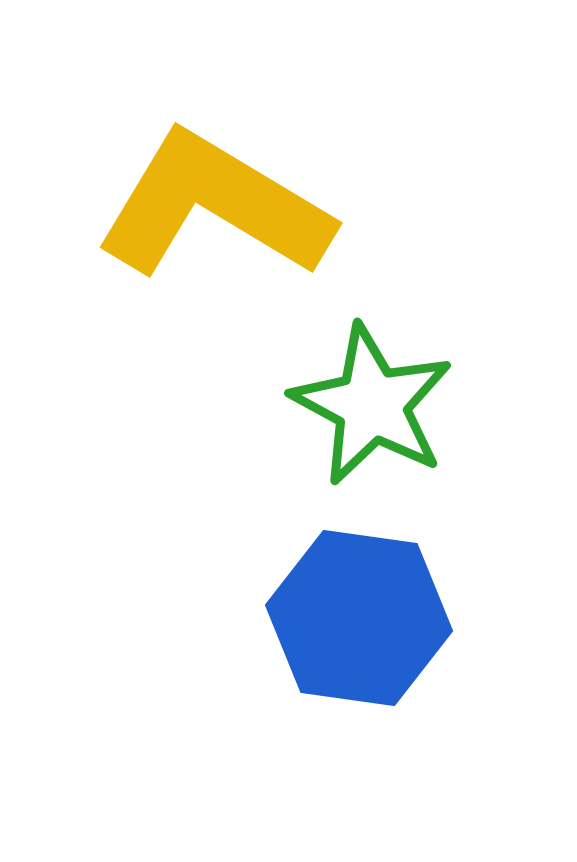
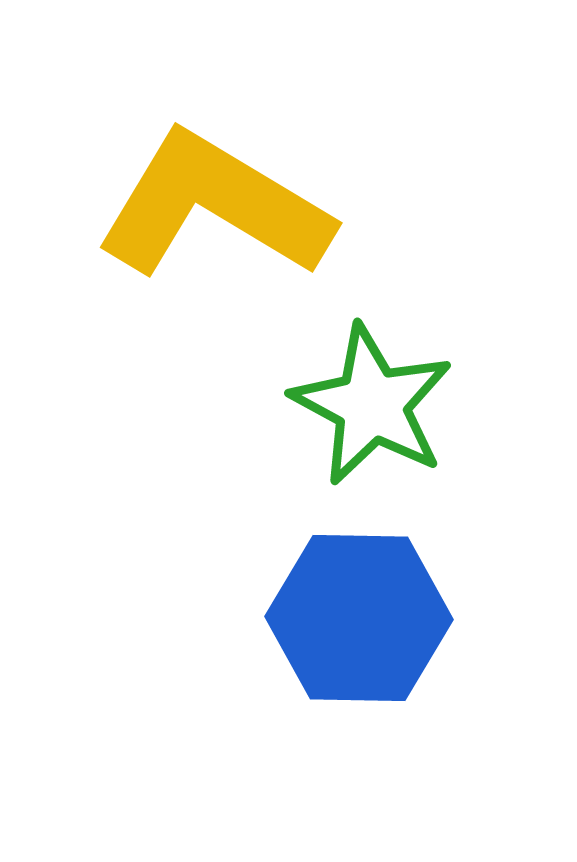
blue hexagon: rotated 7 degrees counterclockwise
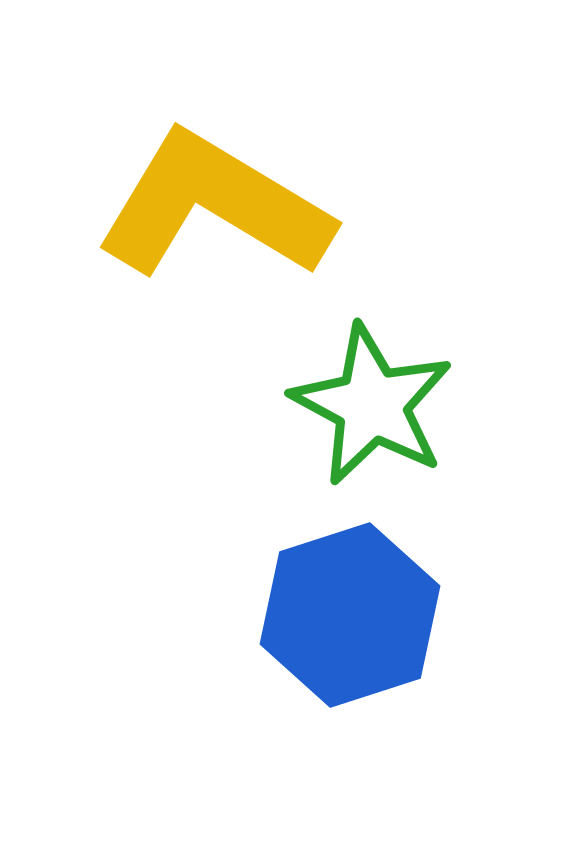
blue hexagon: moved 9 px left, 3 px up; rotated 19 degrees counterclockwise
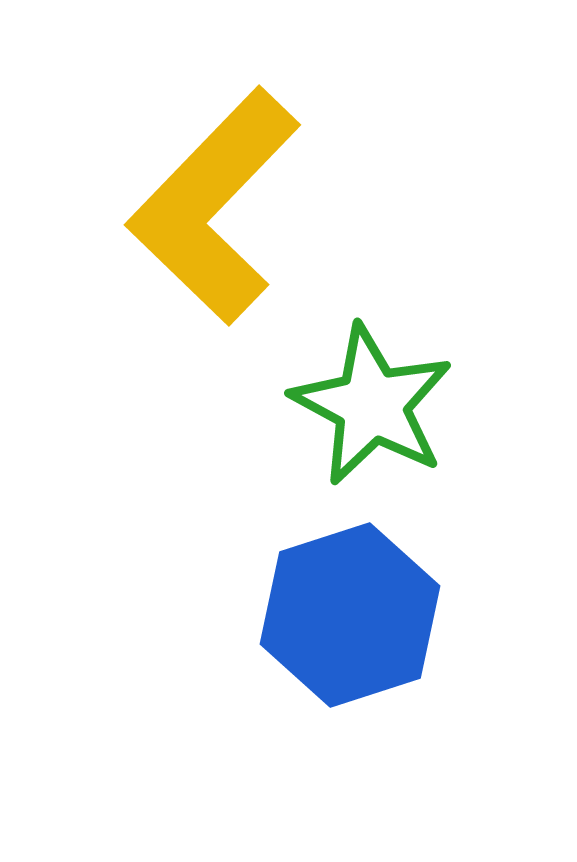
yellow L-shape: rotated 77 degrees counterclockwise
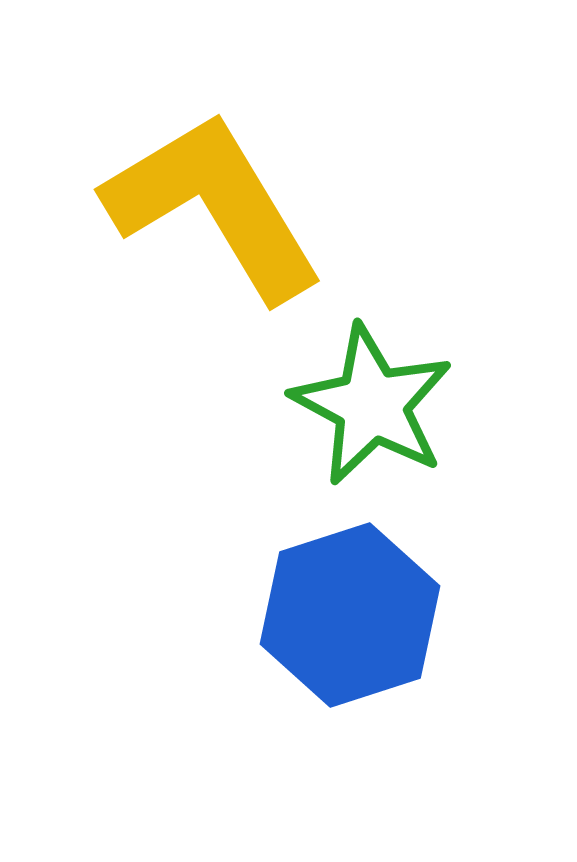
yellow L-shape: rotated 105 degrees clockwise
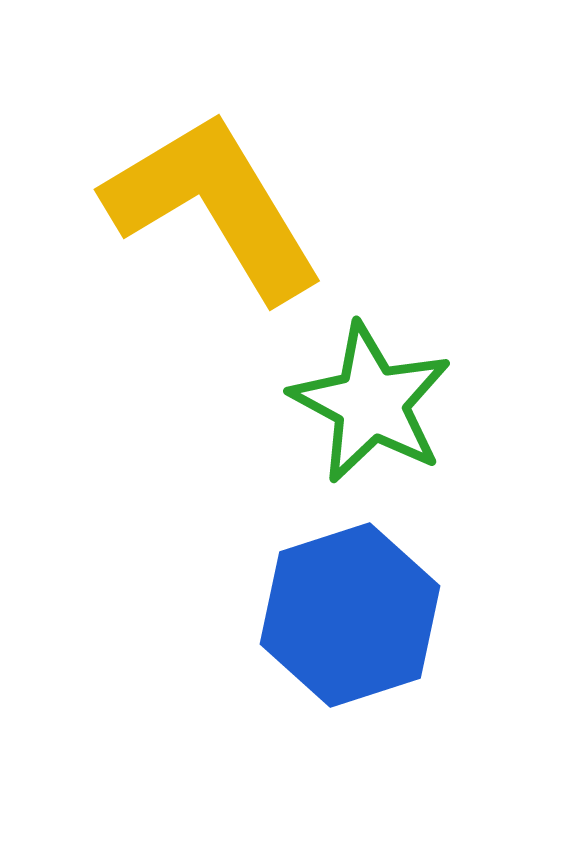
green star: moved 1 px left, 2 px up
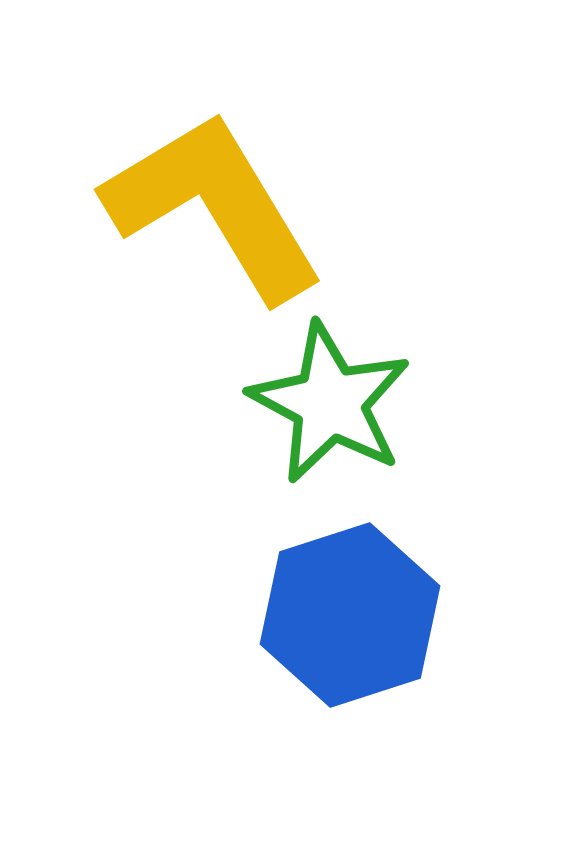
green star: moved 41 px left
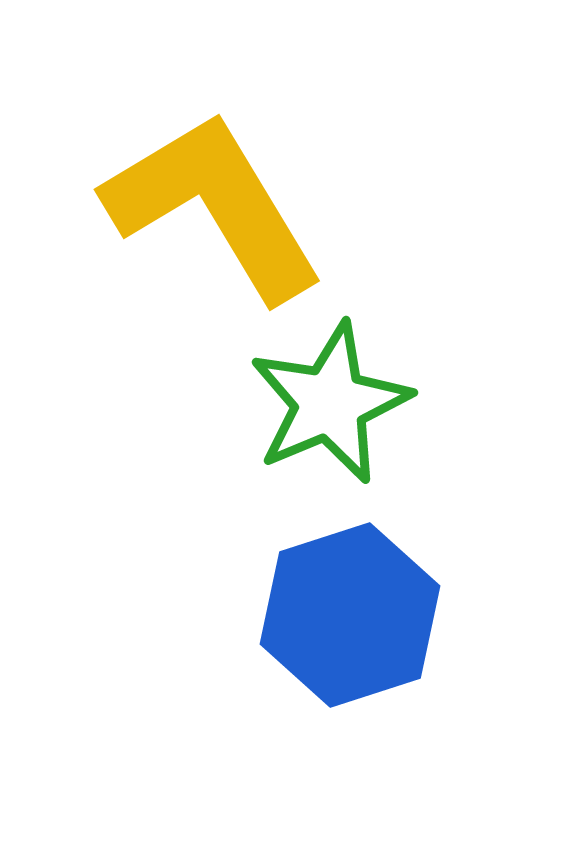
green star: rotated 21 degrees clockwise
